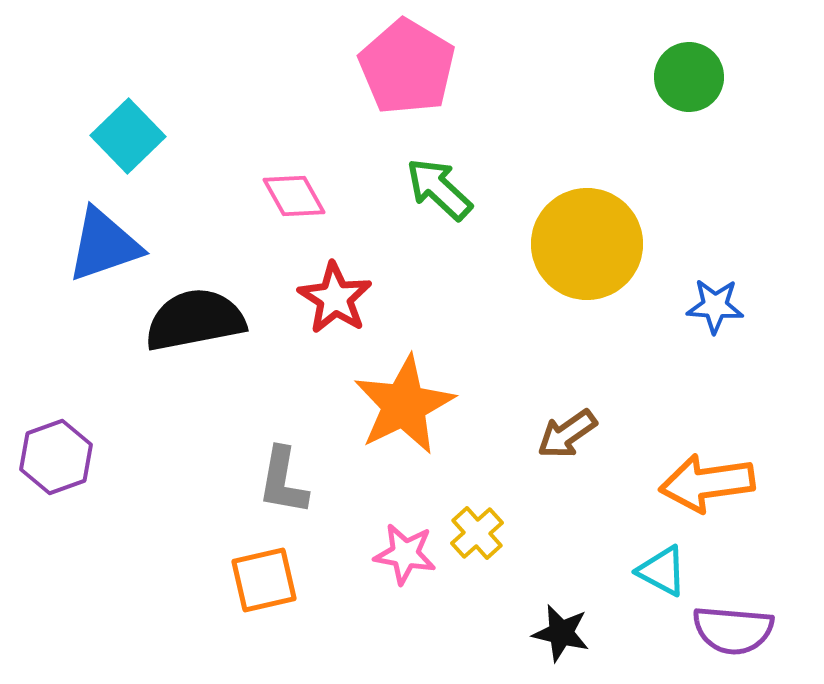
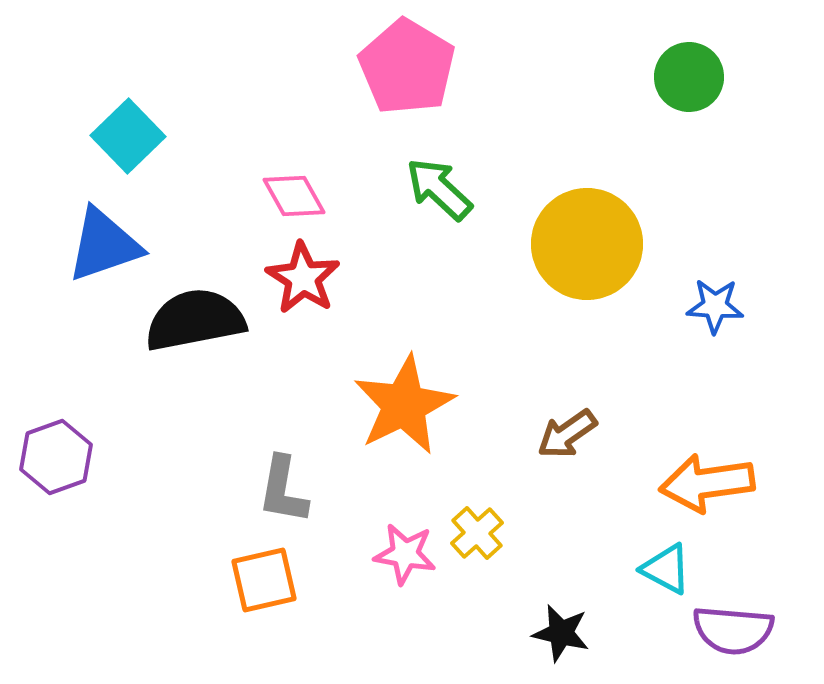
red star: moved 32 px left, 20 px up
gray L-shape: moved 9 px down
cyan triangle: moved 4 px right, 2 px up
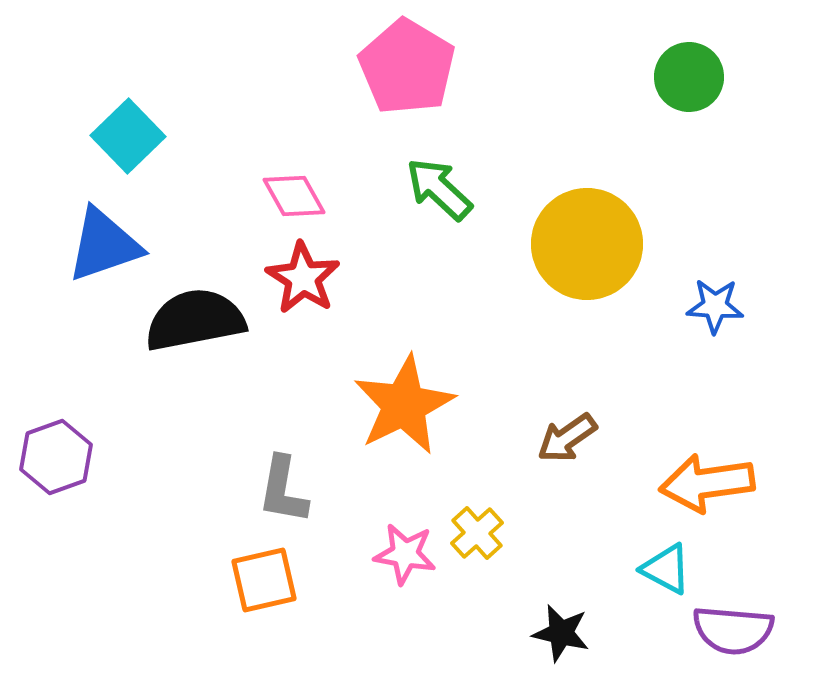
brown arrow: moved 4 px down
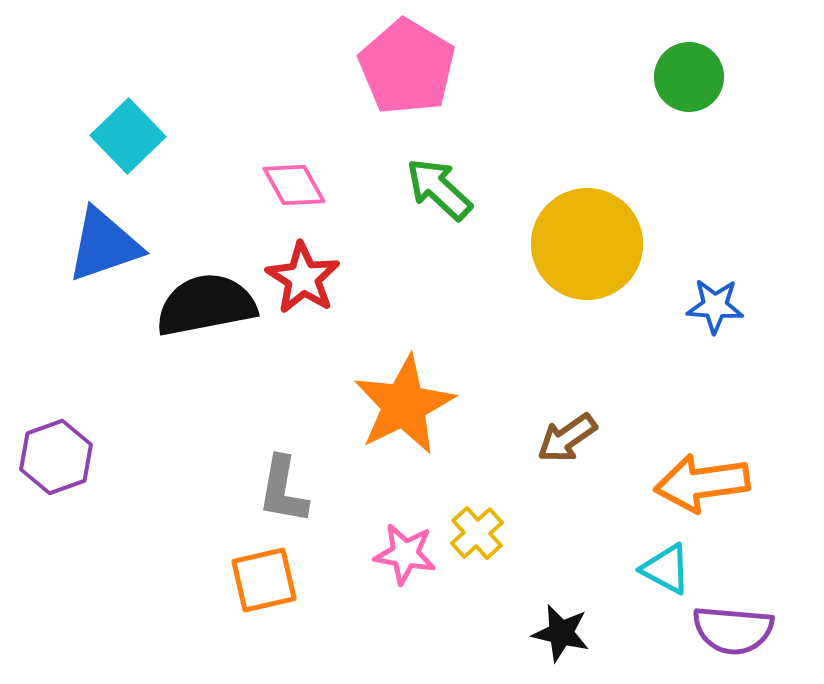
pink diamond: moved 11 px up
black semicircle: moved 11 px right, 15 px up
orange arrow: moved 5 px left
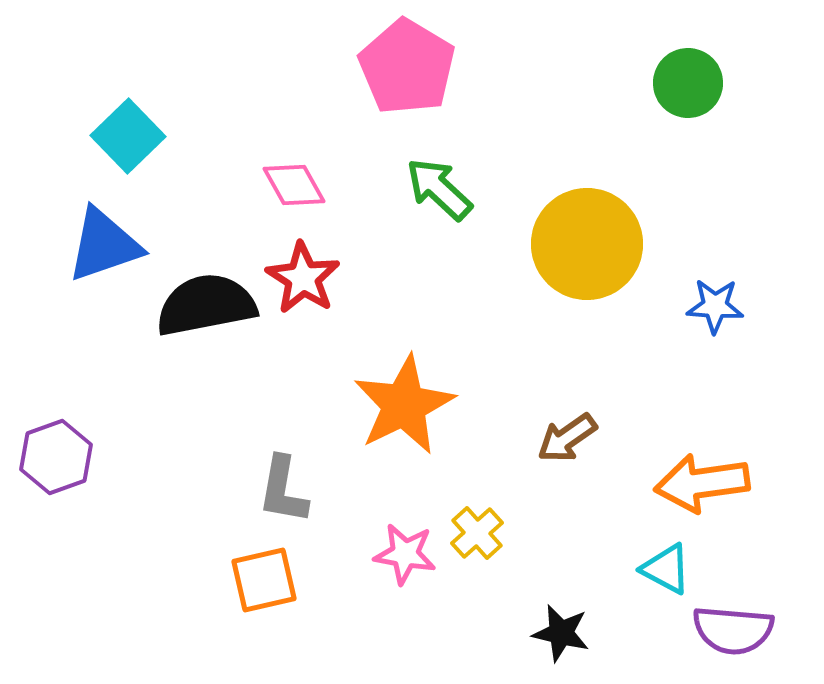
green circle: moved 1 px left, 6 px down
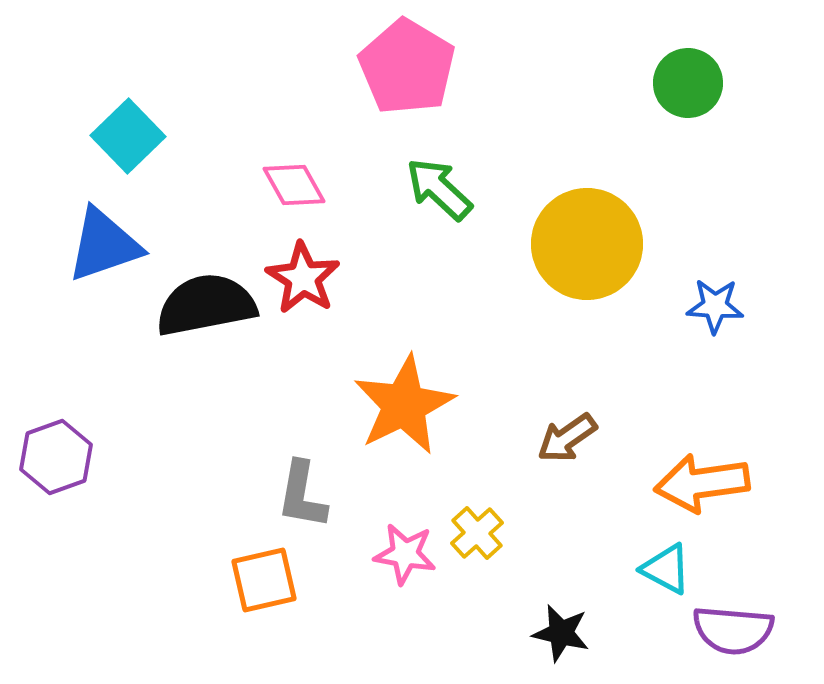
gray L-shape: moved 19 px right, 5 px down
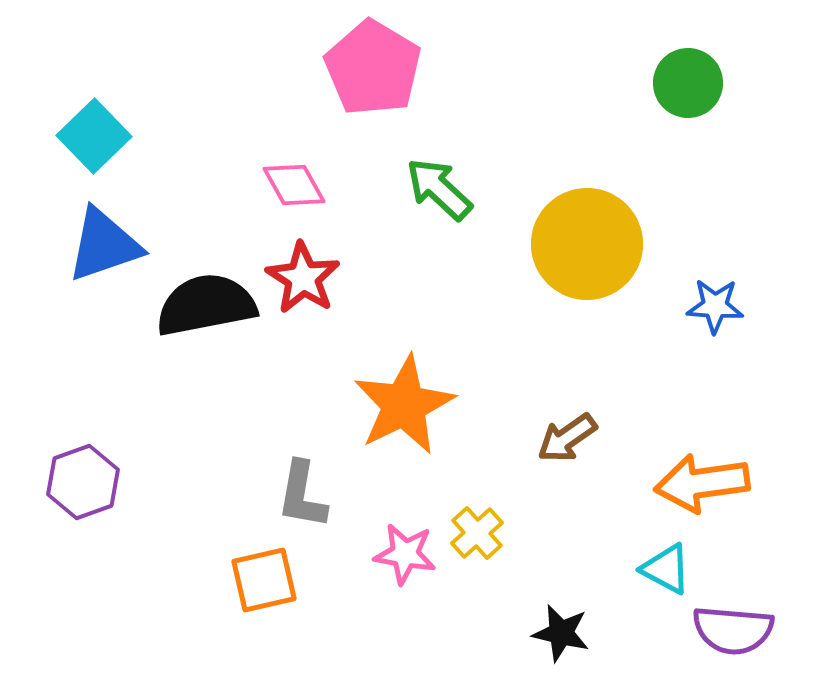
pink pentagon: moved 34 px left, 1 px down
cyan square: moved 34 px left
purple hexagon: moved 27 px right, 25 px down
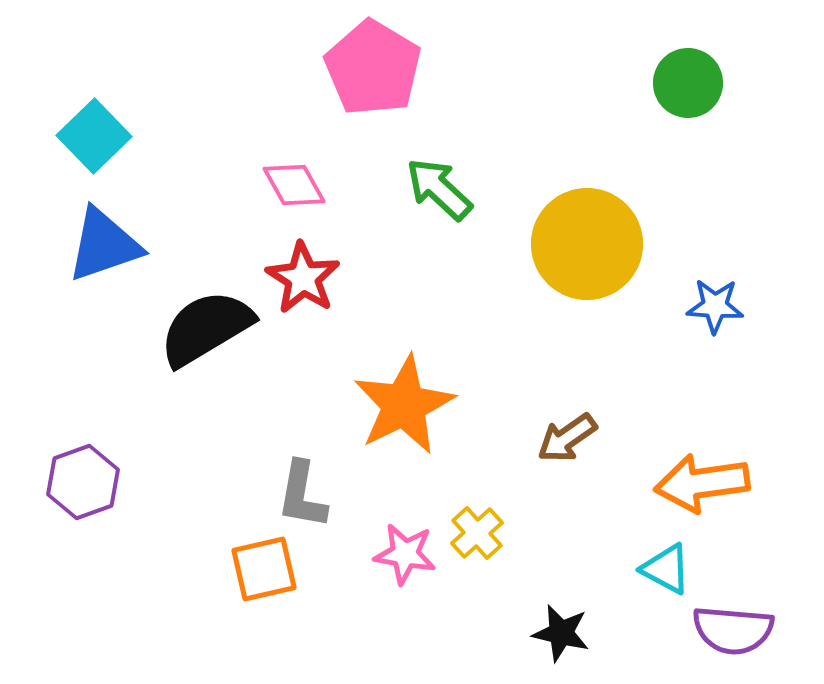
black semicircle: moved 23 px down; rotated 20 degrees counterclockwise
orange square: moved 11 px up
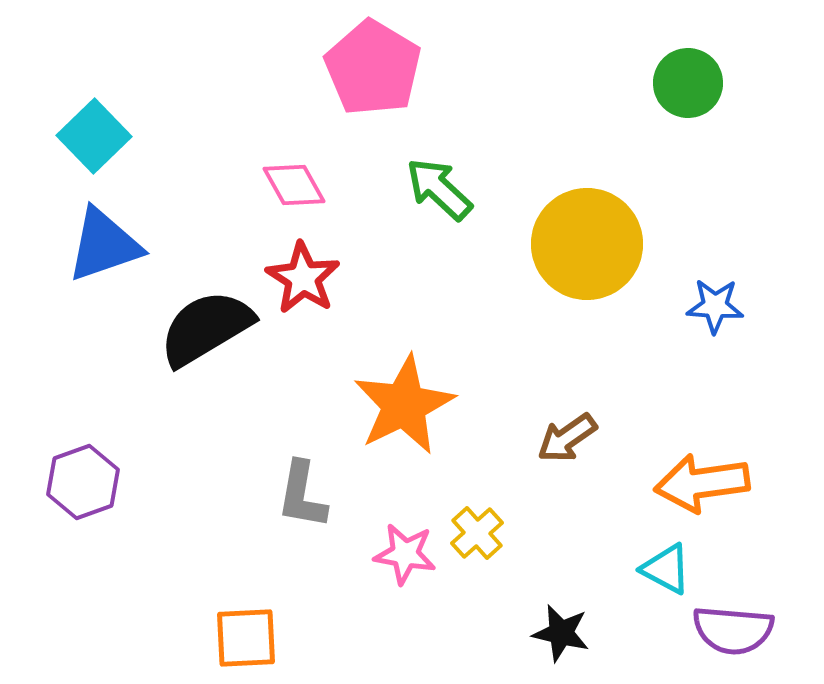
orange square: moved 18 px left, 69 px down; rotated 10 degrees clockwise
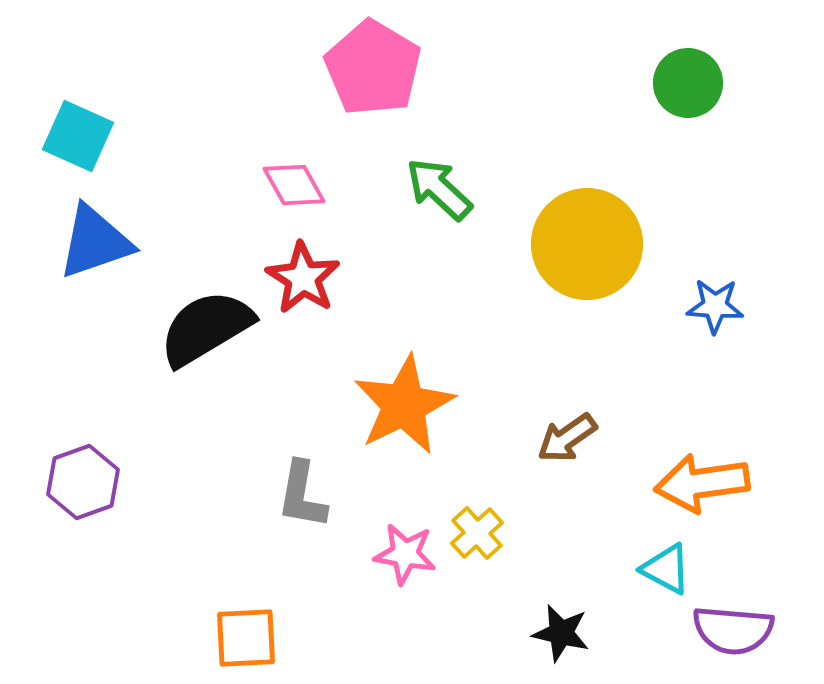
cyan square: moved 16 px left; rotated 22 degrees counterclockwise
blue triangle: moved 9 px left, 3 px up
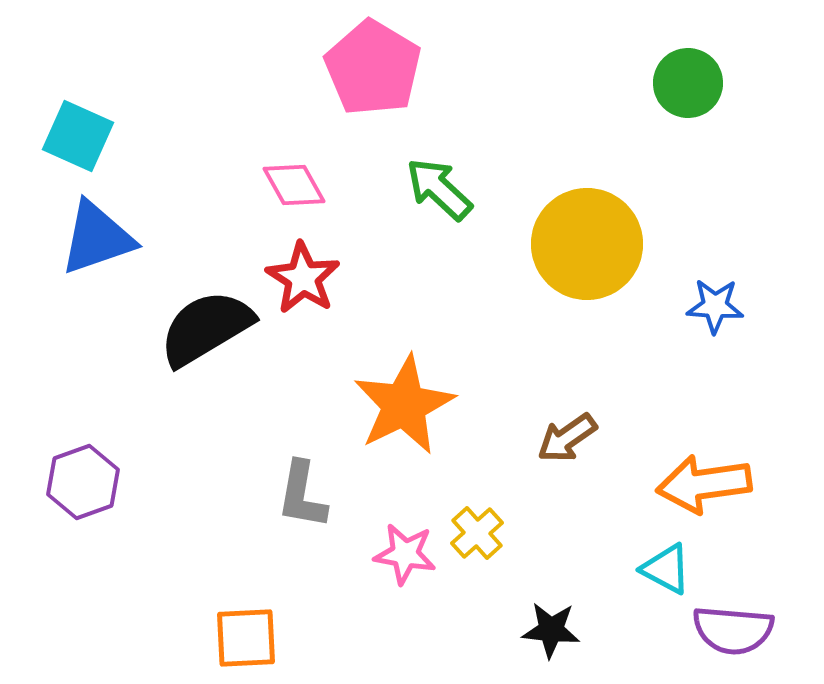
blue triangle: moved 2 px right, 4 px up
orange arrow: moved 2 px right, 1 px down
black star: moved 10 px left, 3 px up; rotated 8 degrees counterclockwise
